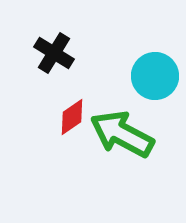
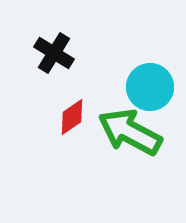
cyan circle: moved 5 px left, 11 px down
green arrow: moved 8 px right, 2 px up
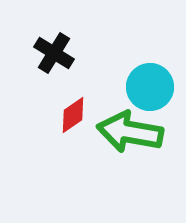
red diamond: moved 1 px right, 2 px up
green arrow: rotated 18 degrees counterclockwise
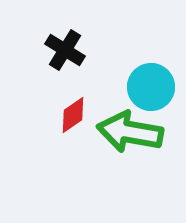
black cross: moved 11 px right, 3 px up
cyan circle: moved 1 px right
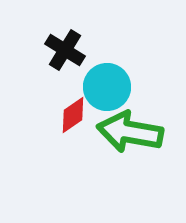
cyan circle: moved 44 px left
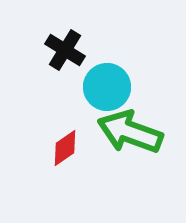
red diamond: moved 8 px left, 33 px down
green arrow: rotated 10 degrees clockwise
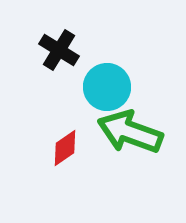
black cross: moved 6 px left
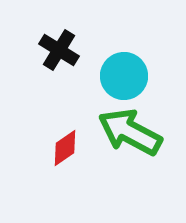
cyan circle: moved 17 px right, 11 px up
green arrow: rotated 8 degrees clockwise
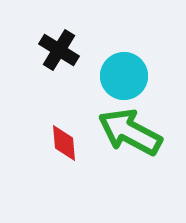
red diamond: moved 1 px left, 5 px up; rotated 60 degrees counterclockwise
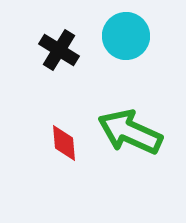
cyan circle: moved 2 px right, 40 px up
green arrow: rotated 4 degrees counterclockwise
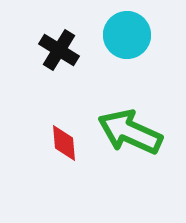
cyan circle: moved 1 px right, 1 px up
